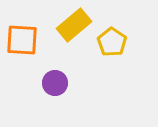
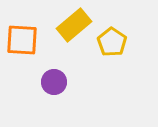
purple circle: moved 1 px left, 1 px up
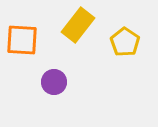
yellow rectangle: moved 4 px right; rotated 12 degrees counterclockwise
yellow pentagon: moved 13 px right
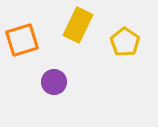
yellow rectangle: rotated 12 degrees counterclockwise
orange square: rotated 20 degrees counterclockwise
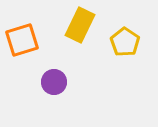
yellow rectangle: moved 2 px right
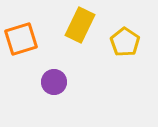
orange square: moved 1 px left, 1 px up
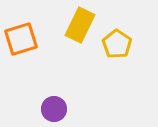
yellow pentagon: moved 8 px left, 2 px down
purple circle: moved 27 px down
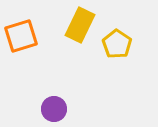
orange square: moved 3 px up
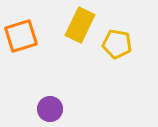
yellow pentagon: rotated 24 degrees counterclockwise
purple circle: moved 4 px left
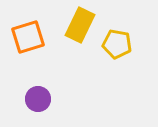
orange square: moved 7 px right, 1 px down
purple circle: moved 12 px left, 10 px up
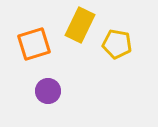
orange square: moved 6 px right, 7 px down
purple circle: moved 10 px right, 8 px up
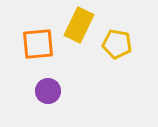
yellow rectangle: moved 1 px left
orange square: moved 4 px right; rotated 12 degrees clockwise
